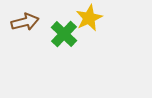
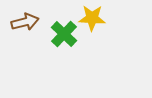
yellow star: moved 3 px right; rotated 28 degrees clockwise
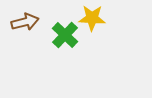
green cross: moved 1 px right, 1 px down
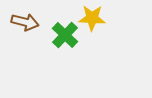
brown arrow: rotated 28 degrees clockwise
